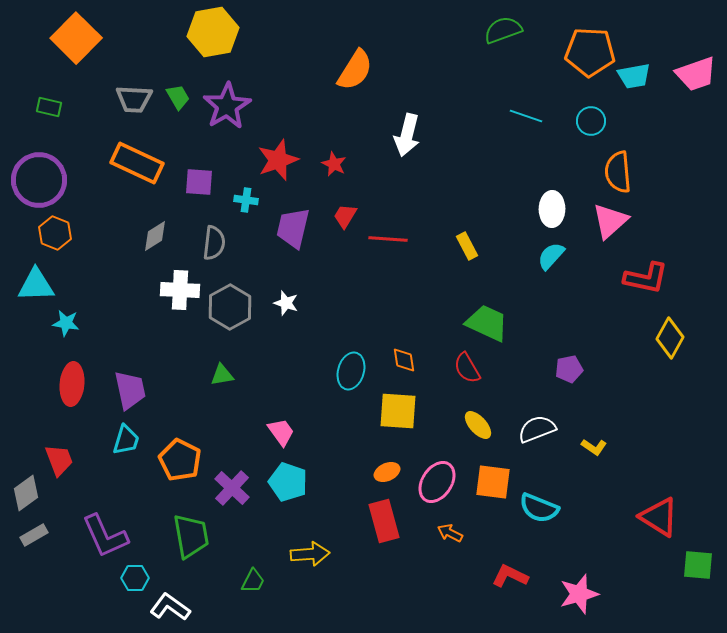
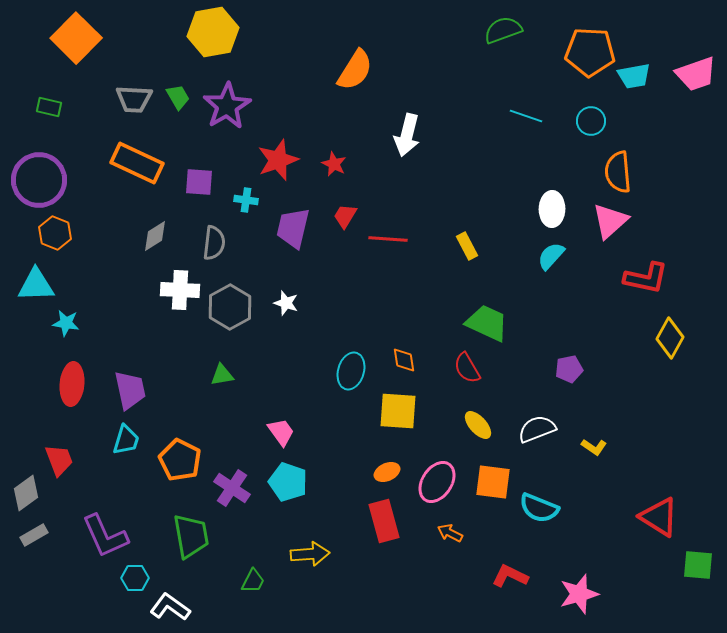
purple cross at (232, 488): rotated 9 degrees counterclockwise
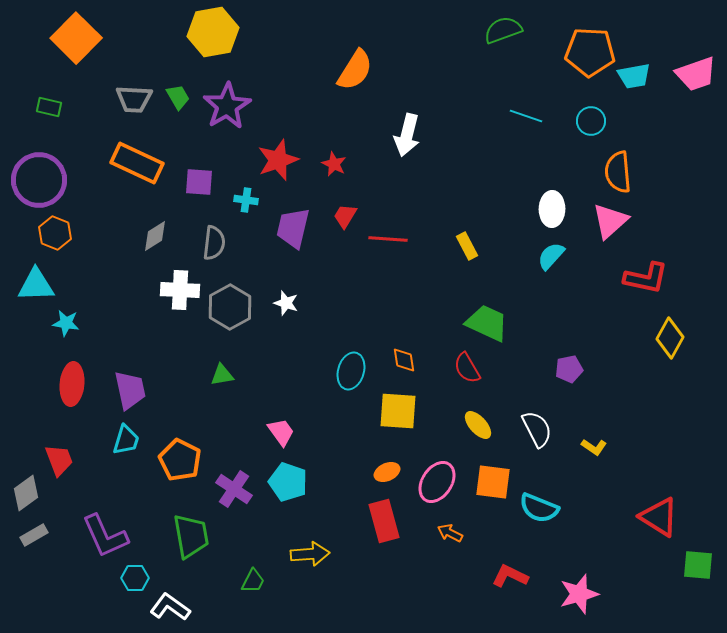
white semicircle at (537, 429): rotated 84 degrees clockwise
purple cross at (232, 488): moved 2 px right, 1 px down
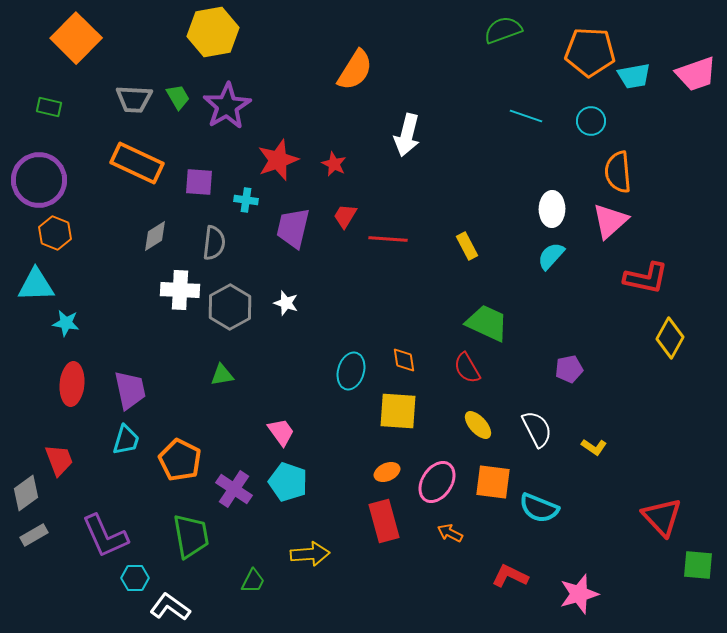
red triangle at (659, 517): moved 3 px right; rotated 15 degrees clockwise
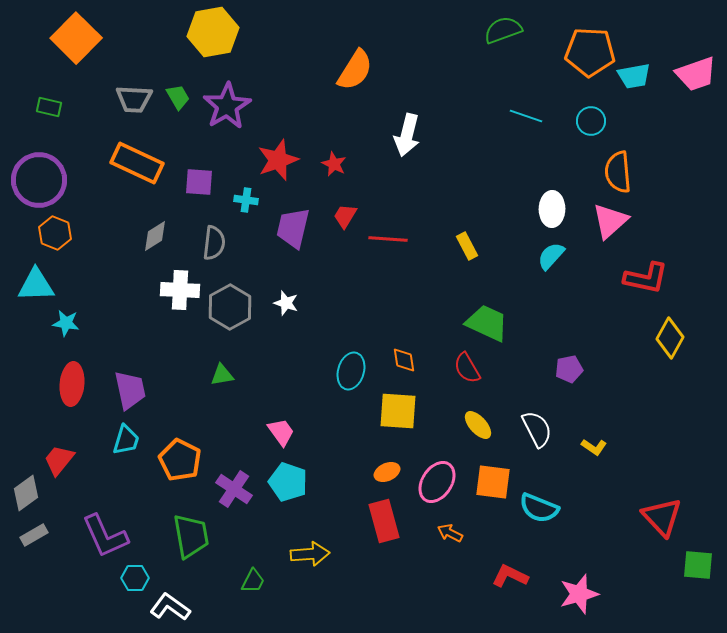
red trapezoid at (59, 460): rotated 120 degrees counterclockwise
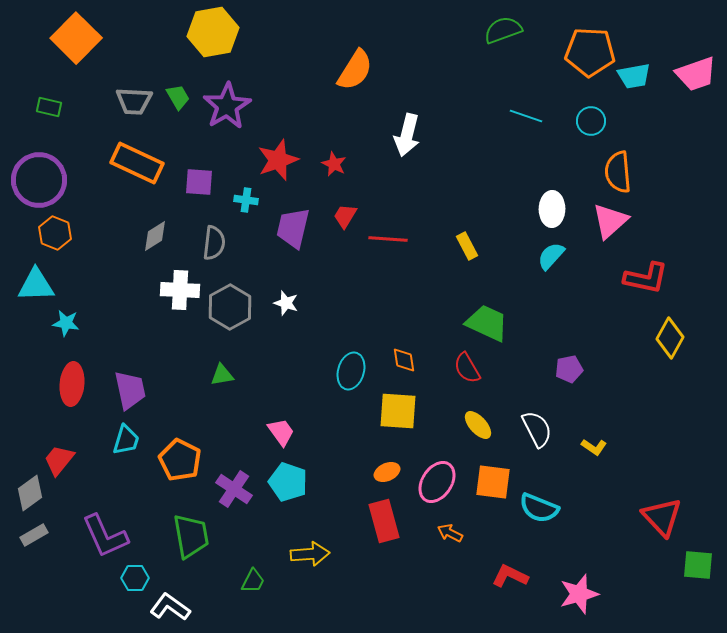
gray trapezoid at (134, 99): moved 2 px down
gray diamond at (26, 493): moved 4 px right
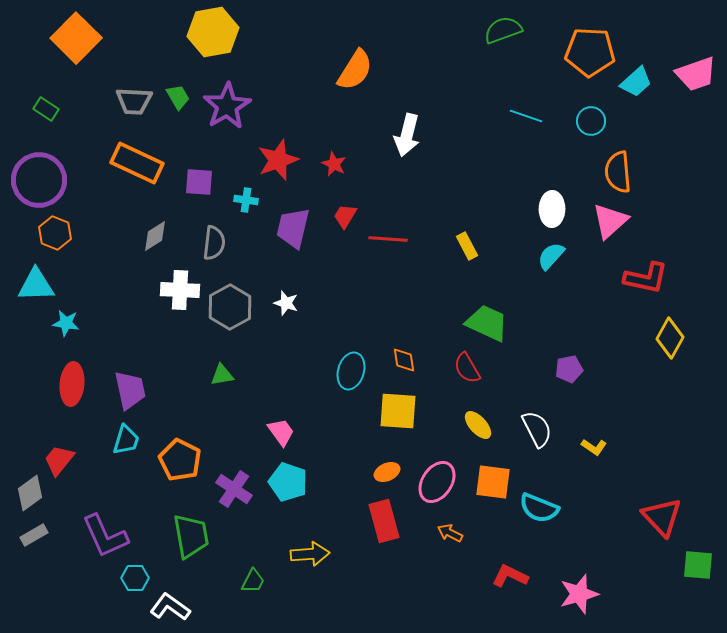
cyan trapezoid at (634, 76): moved 2 px right, 6 px down; rotated 32 degrees counterclockwise
green rectangle at (49, 107): moved 3 px left, 2 px down; rotated 20 degrees clockwise
